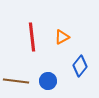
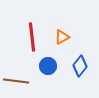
blue circle: moved 15 px up
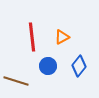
blue diamond: moved 1 px left
brown line: rotated 10 degrees clockwise
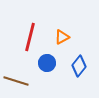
red line: moved 2 px left; rotated 20 degrees clockwise
blue circle: moved 1 px left, 3 px up
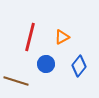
blue circle: moved 1 px left, 1 px down
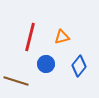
orange triangle: rotated 14 degrees clockwise
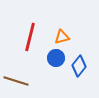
blue circle: moved 10 px right, 6 px up
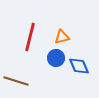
blue diamond: rotated 60 degrees counterclockwise
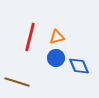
orange triangle: moved 5 px left
brown line: moved 1 px right, 1 px down
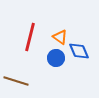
orange triangle: moved 3 px right; rotated 49 degrees clockwise
blue diamond: moved 15 px up
brown line: moved 1 px left, 1 px up
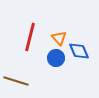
orange triangle: moved 1 px left, 1 px down; rotated 14 degrees clockwise
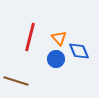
blue circle: moved 1 px down
